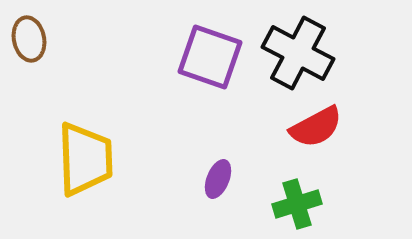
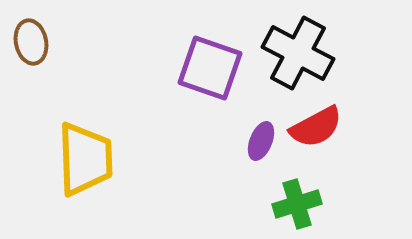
brown ellipse: moved 2 px right, 3 px down
purple square: moved 11 px down
purple ellipse: moved 43 px right, 38 px up
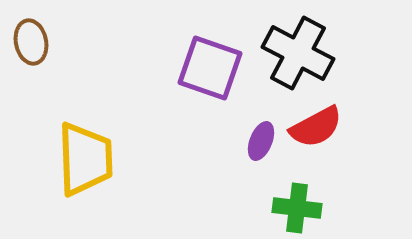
green cross: moved 4 px down; rotated 24 degrees clockwise
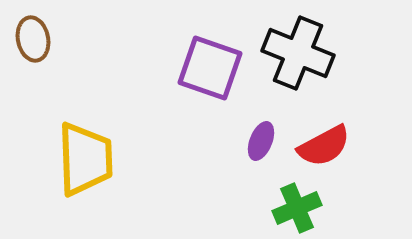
brown ellipse: moved 2 px right, 3 px up
black cross: rotated 6 degrees counterclockwise
red semicircle: moved 8 px right, 19 px down
green cross: rotated 30 degrees counterclockwise
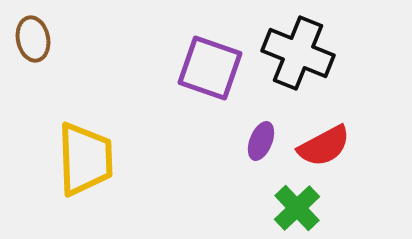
green cross: rotated 21 degrees counterclockwise
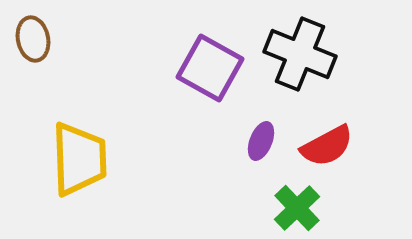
black cross: moved 2 px right, 1 px down
purple square: rotated 10 degrees clockwise
red semicircle: moved 3 px right
yellow trapezoid: moved 6 px left
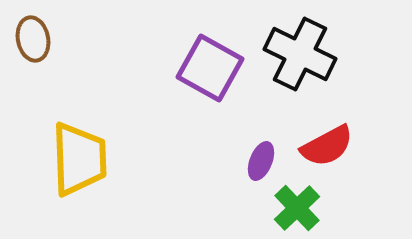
black cross: rotated 4 degrees clockwise
purple ellipse: moved 20 px down
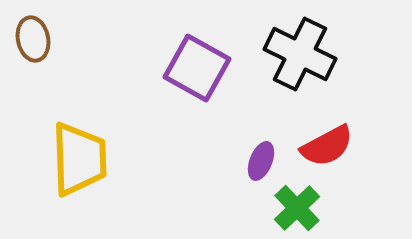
purple square: moved 13 px left
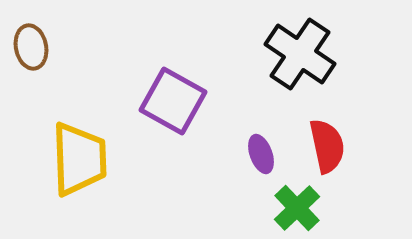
brown ellipse: moved 2 px left, 8 px down
black cross: rotated 8 degrees clockwise
purple square: moved 24 px left, 33 px down
red semicircle: rotated 74 degrees counterclockwise
purple ellipse: moved 7 px up; rotated 42 degrees counterclockwise
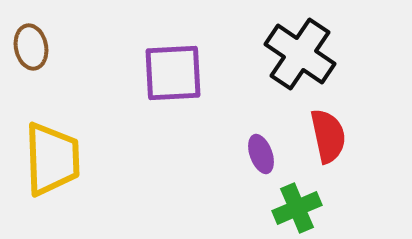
purple square: moved 28 px up; rotated 32 degrees counterclockwise
red semicircle: moved 1 px right, 10 px up
yellow trapezoid: moved 27 px left
green cross: rotated 21 degrees clockwise
